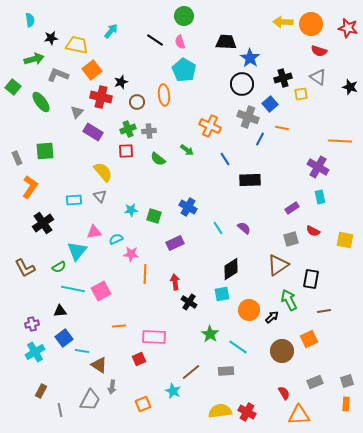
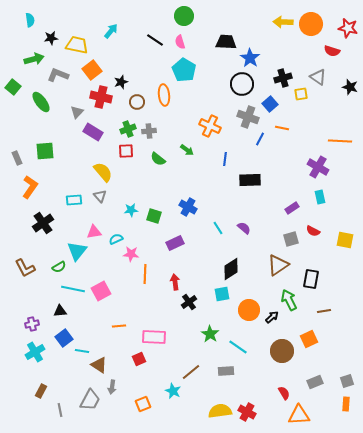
red semicircle at (319, 51): moved 13 px right
blue line at (225, 159): rotated 40 degrees clockwise
black cross at (189, 302): rotated 21 degrees clockwise
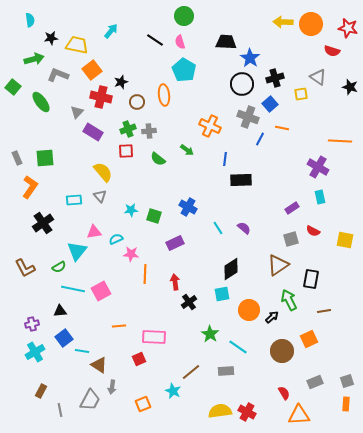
black cross at (283, 78): moved 8 px left
green square at (45, 151): moved 7 px down
black rectangle at (250, 180): moved 9 px left
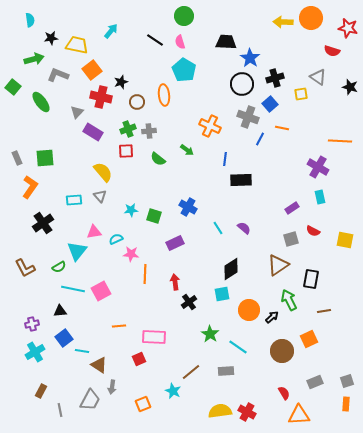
orange circle at (311, 24): moved 6 px up
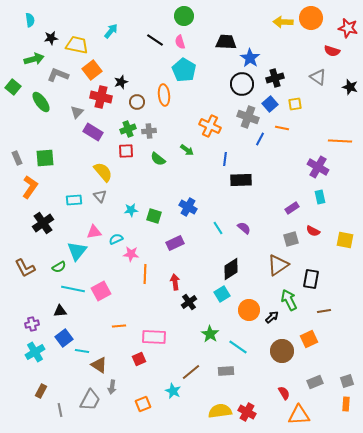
yellow square at (301, 94): moved 6 px left, 10 px down
cyan square at (222, 294): rotated 21 degrees counterclockwise
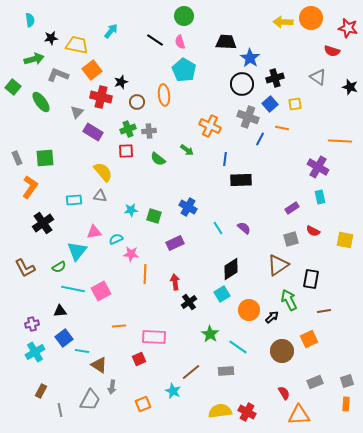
gray triangle at (100, 196): rotated 40 degrees counterclockwise
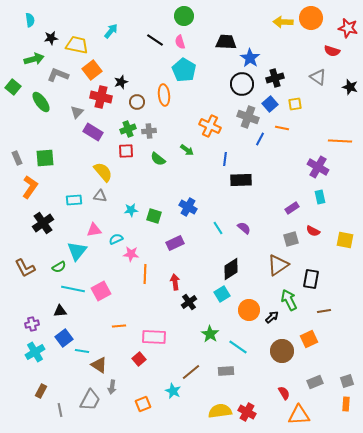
pink triangle at (94, 232): moved 2 px up
red square at (139, 359): rotated 16 degrees counterclockwise
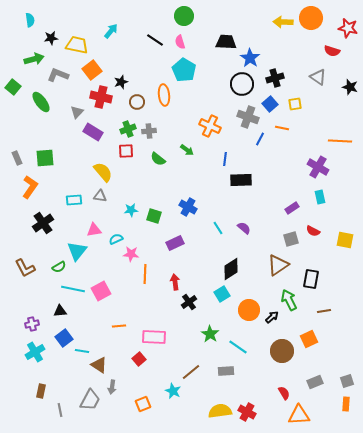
brown rectangle at (41, 391): rotated 16 degrees counterclockwise
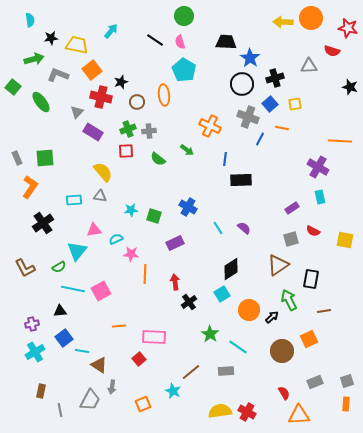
gray triangle at (318, 77): moved 9 px left, 11 px up; rotated 36 degrees counterclockwise
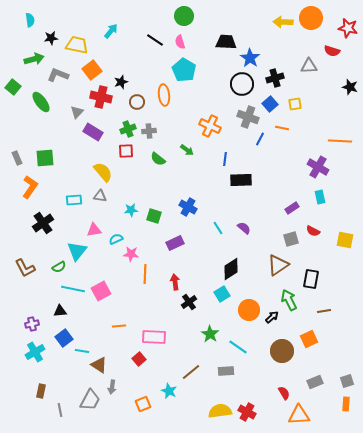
cyan star at (173, 391): moved 4 px left
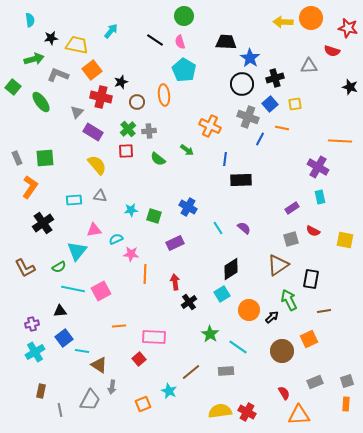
green cross at (128, 129): rotated 21 degrees counterclockwise
yellow semicircle at (103, 172): moved 6 px left, 7 px up
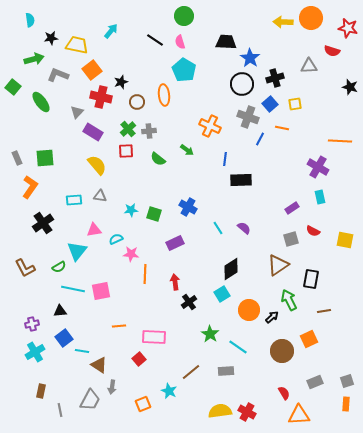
green square at (154, 216): moved 2 px up
pink square at (101, 291): rotated 18 degrees clockwise
